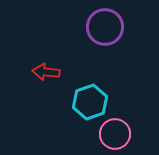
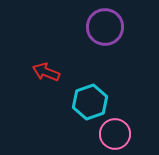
red arrow: rotated 16 degrees clockwise
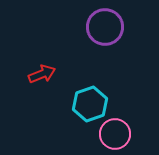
red arrow: moved 4 px left, 2 px down; rotated 136 degrees clockwise
cyan hexagon: moved 2 px down
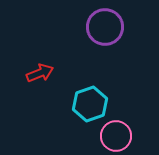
red arrow: moved 2 px left, 1 px up
pink circle: moved 1 px right, 2 px down
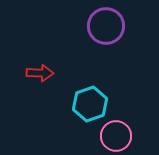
purple circle: moved 1 px right, 1 px up
red arrow: rotated 24 degrees clockwise
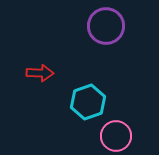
cyan hexagon: moved 2 px left, 2 px up
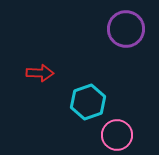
purple circle: moved 20 px right, 3 px down
pink circle: moved 1 px right, 1 px up
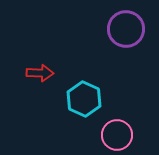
cyan hexagon: moved 4 px left, 3 px up; rotated 16 degrees counterclockwise
